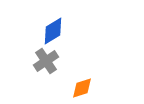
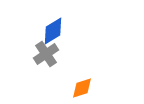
gray cross: moved 7 px up
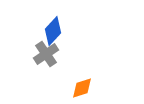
blue diamond: rotated 16 degrees counterclockwise
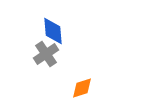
blue diamond: rotated 48 degrees counterclockwise
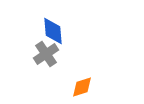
orange diamond: moved 1 px up
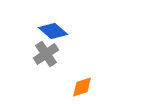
blue diamond: rotated 44 degrees counterclockwise
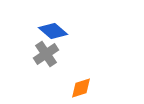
orange diamond: moved 1 px left, 1 px down
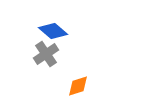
orange diamond: moved 3 px left, 2 px up
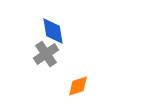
blue diamond: rotated 40 degrees clockwise
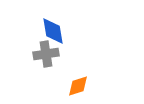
gray cross: rotated 25 degrees clockwise
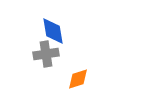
orange diamond: moved 7 px up
